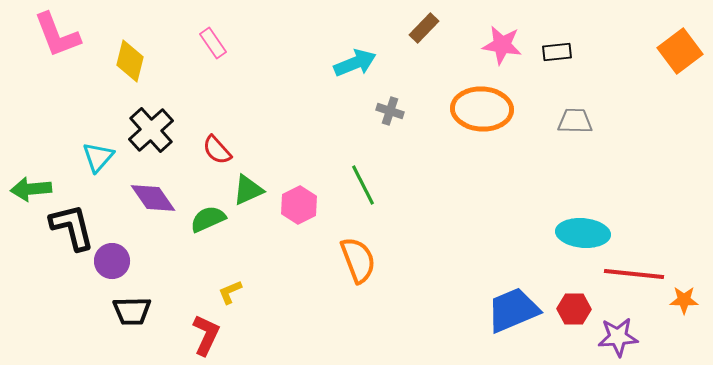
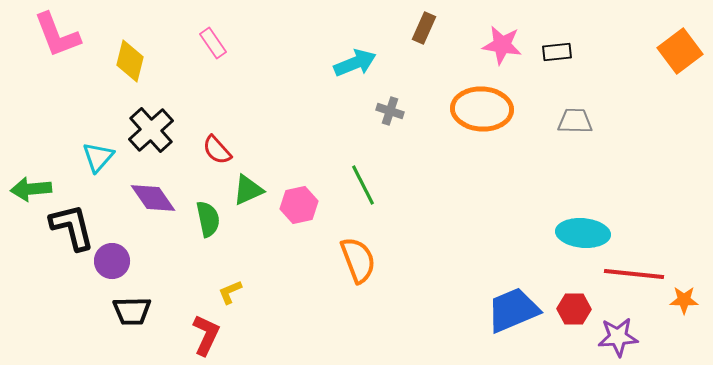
brown rectangle: rotated 20 degrees counterclockwise
pink hexagon: rotated 15 degrees clockwise
green semicircle: rotated 102 degrees clockwise
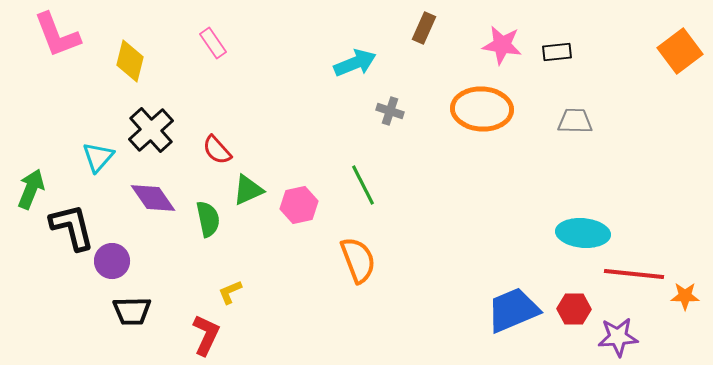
green arrow: rotated 117 degrees clockwise
orange star: moved 1 px right, 4 px up
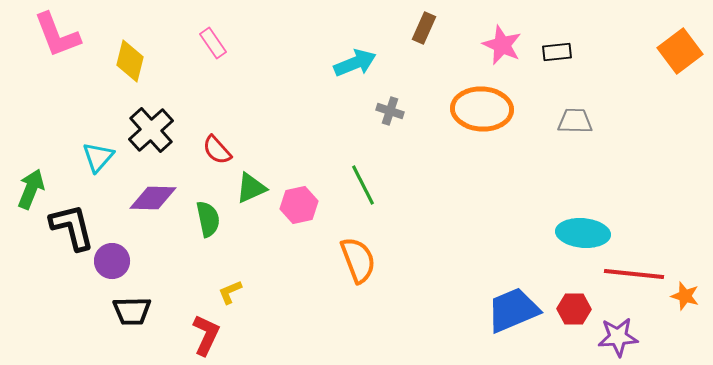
pink star: rotated 15 degrees clockwise
green triangle: moved 3 px right, 2 px up
purple diamond: rotated 54 degrees counterclockwise
orange star: rotated 16 degrees clockwise
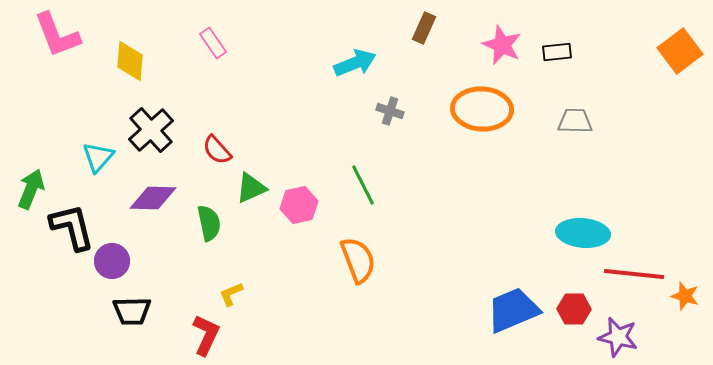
yellow diamond: rotated 9 degrees counterclockwise
green semicircle: moved 1 px right, 4 px down
yellow L-shape: moved 1 px right, 2 px down
purple star: rotated 18 degrees clockwise
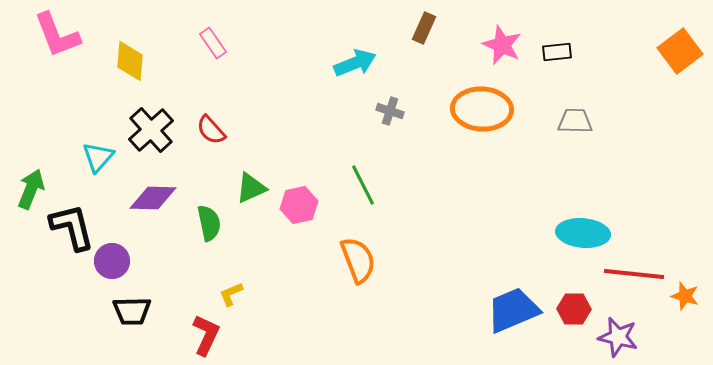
red semicircle: moved 6 px left, 20 px up
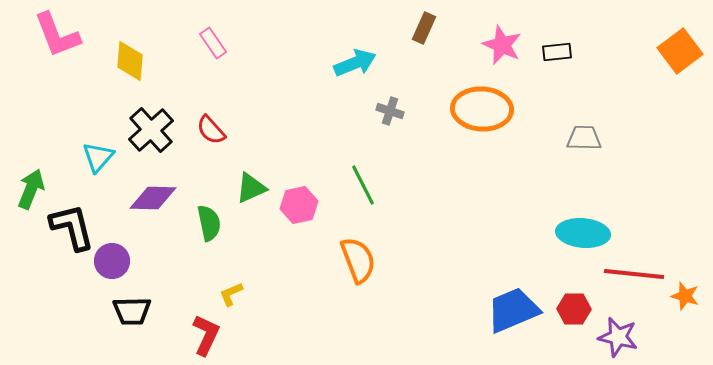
gray trapezoid: moved 9 px right, 17 px down
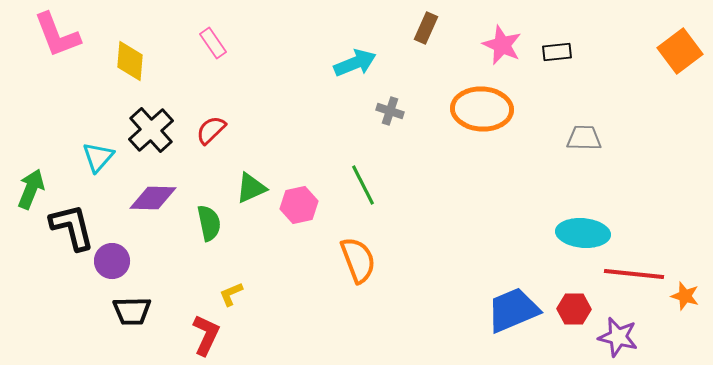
brown rectangle: moved 2 px right
red semicircle: rotated 88 degrees clockwise
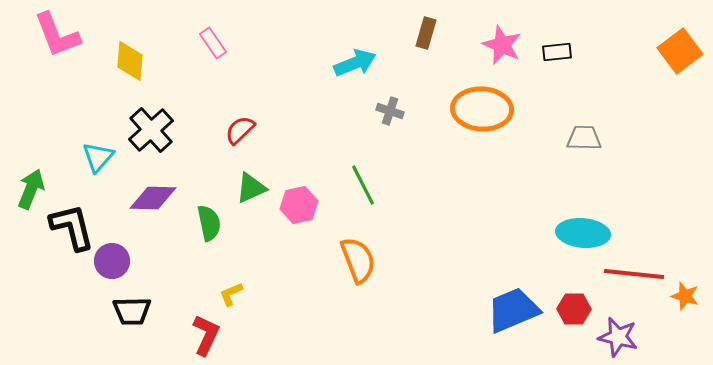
brown rectangle: moved 5 px down; rotated 8 degrees counterclockwise
red semicircle: moved 29 px right
